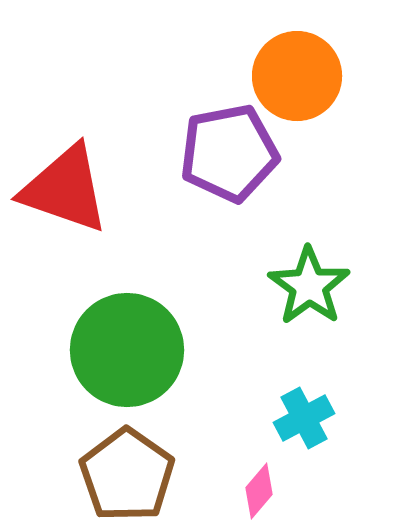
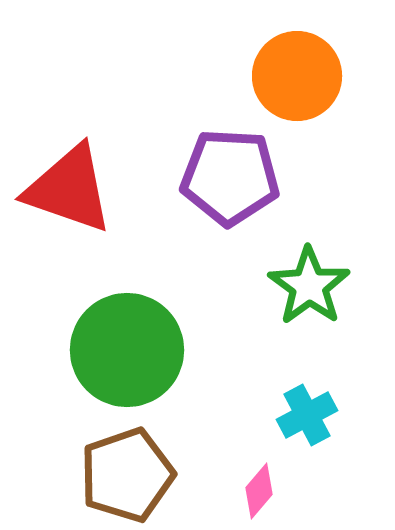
purple pentagon: moved 1 px right, 24 px down; rotated 14 degrees clockwise
red triangle: moved 4 px right
cyan cross: moved 3 px right, 3 px up
brown pentagon: rotated 18 degrees clockwise
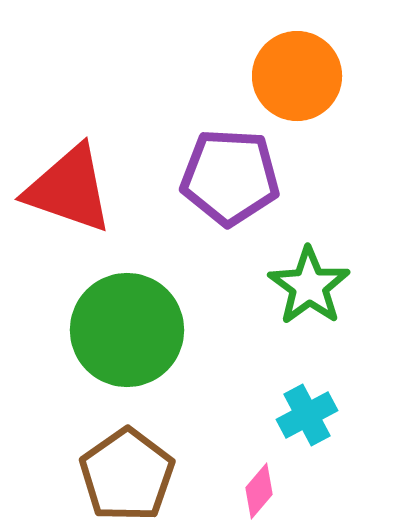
green circle: moved 20 px up
brown pentagon: rotated 16 degrees counterclockwise
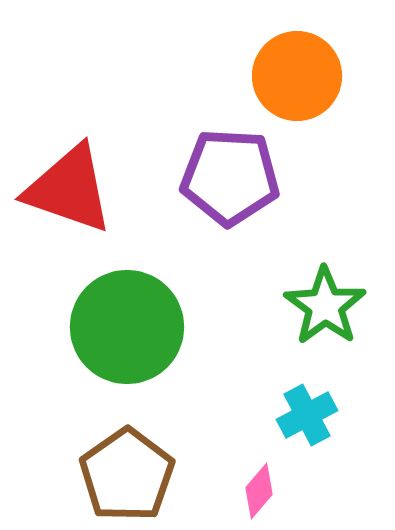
green star: moved 16 px right, 20 px down
green circle: moved 3 px up
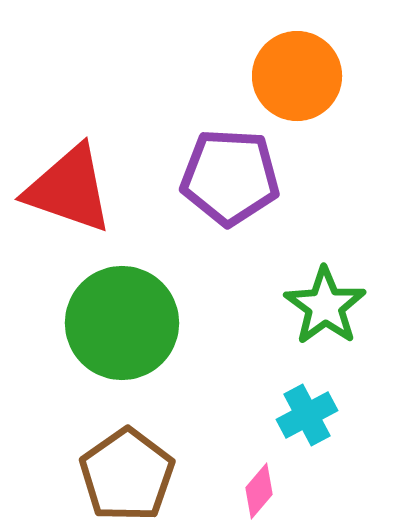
green circle: moved 5 px left, 4 px up
